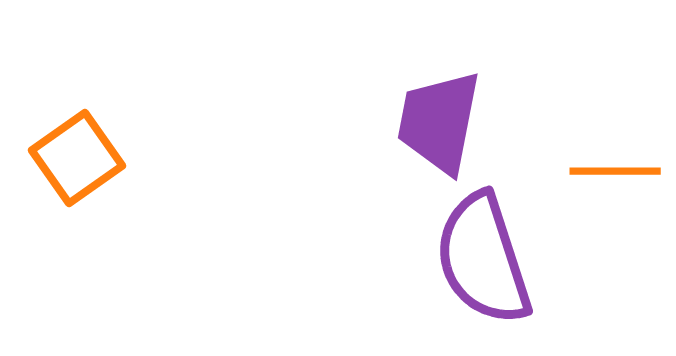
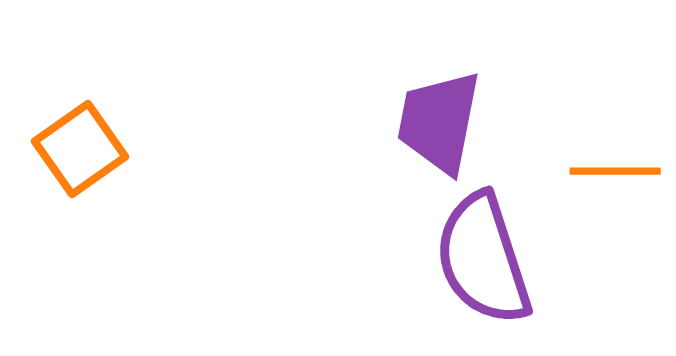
orange square: moved 3 px right, 9 px up
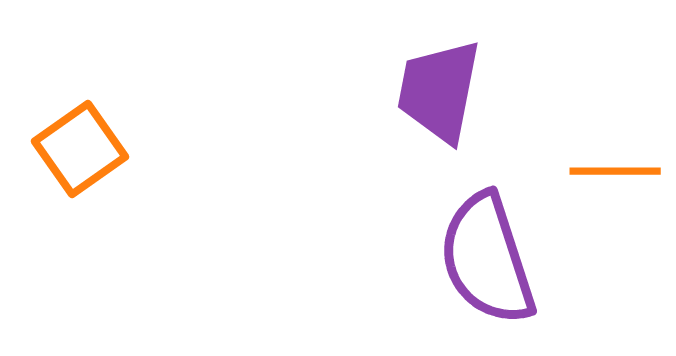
purple trapezoid: moved 31 px up
purple semicircle: moved 4 px right
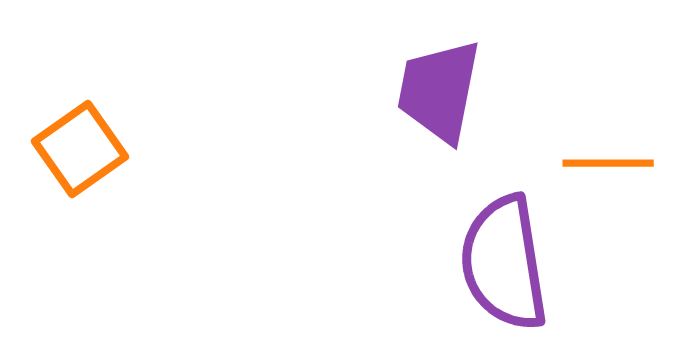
orange line: moved 7 px left, 8 px up
purple semicircle: moved 17 px right, 4 px down; rotated 9 degrees clockwise
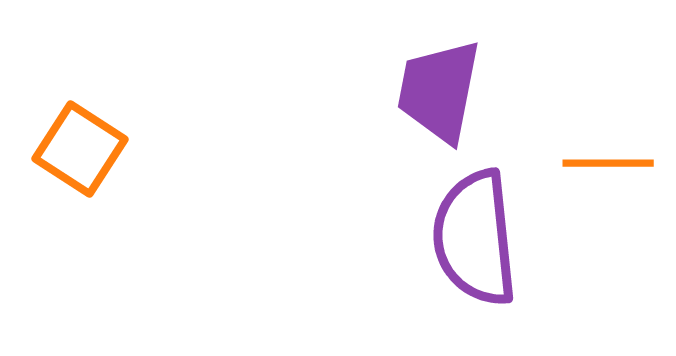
orange square: rotated 22 degrees counterclockwise
purple semicircle: moved 29 px left, 25 px up; rotated 3 degrees clockwise
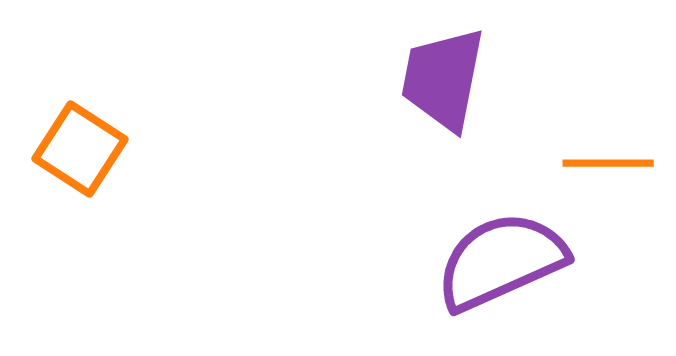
purple trapezoid: moved 4 px right, 12 px up
purple semicircle: moved 26 px right, 23 px down; rotated 72 degrees clockwise
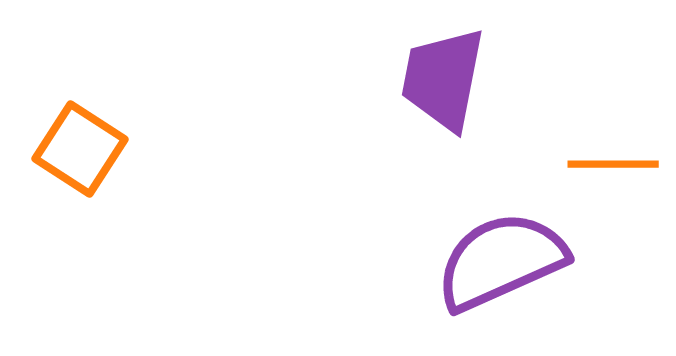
orange line: moved 5 px right, 1 px down
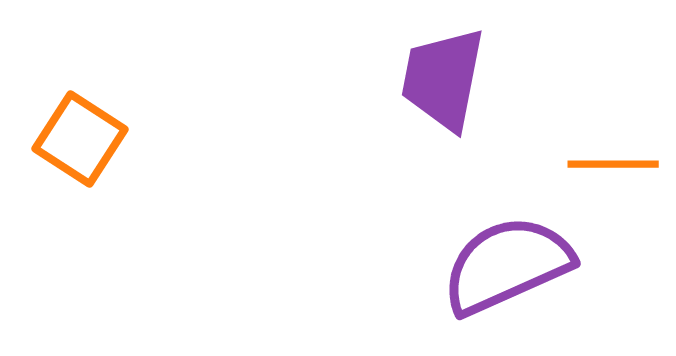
orange square: moved 10 px up
purple semicircle: moved 6 px right, 4 px down
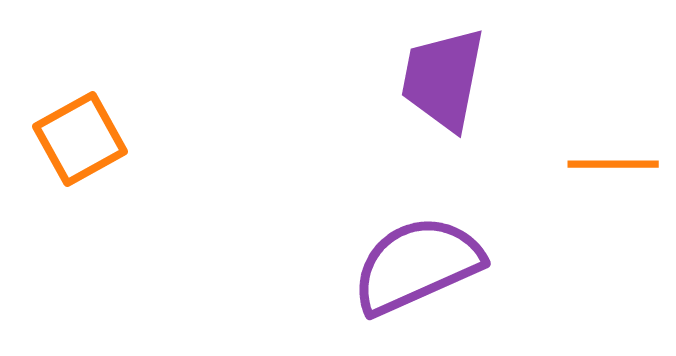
orange square: rotated 28 degrees clockwise
purple semicircle: moved 90 px left
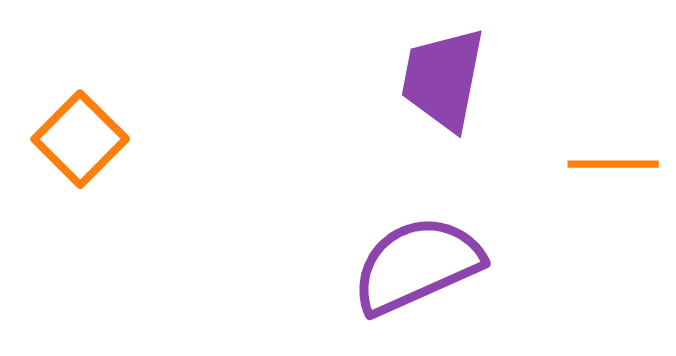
orange square: rotated 16 degrees counterclockwise
